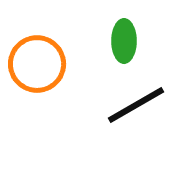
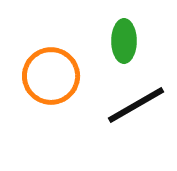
orange circle: moved 14 px right, 12 px down
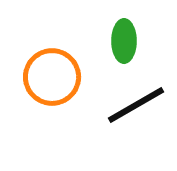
orange circle: moved 1 px right, 1 px down
